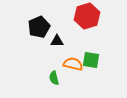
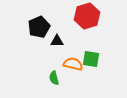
green square: moved 1 px up
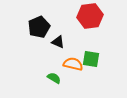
red hexagon: moved 3 px right; rotated 10 degrees clockwise
black triangle: moved 1 px right, 1 px down; rotated 24 degrees clockwise
green semicircle: rotated 136 degrees clockwise
